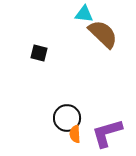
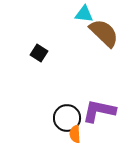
brown semicircle: moved 1 px right, 1 px up
black square: rotated 18 degrees clockwise
purple L-shape: moved 8 px left, 22 px up; rotated 28 degrees clockwise
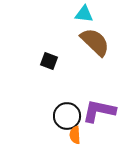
brown semicircle: moved 9 px left, 9 px down
black square: moved 10 px right, 8 px down; rotated 12 degrees counterclockwise
black circle: moved 2 px up
orange semicircle: moved 1 px down
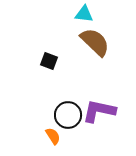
black circle: moved 1 px right, 1 px up
orange semicircle: moved 22 px left, 1 px down; rotated 150 degrees clockwise
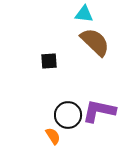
black square: rotated 24 degrees counterclockwise
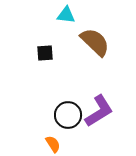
cyan triangle: moved 18 px left, 1 px down
black square: moved 4 px left, 8 px up
purple L-shape: rotated 136 degrees clockwise
orange semicircle: moved 8 px down
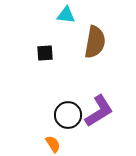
brown semicircle: rotated 56 degrees clockwise
